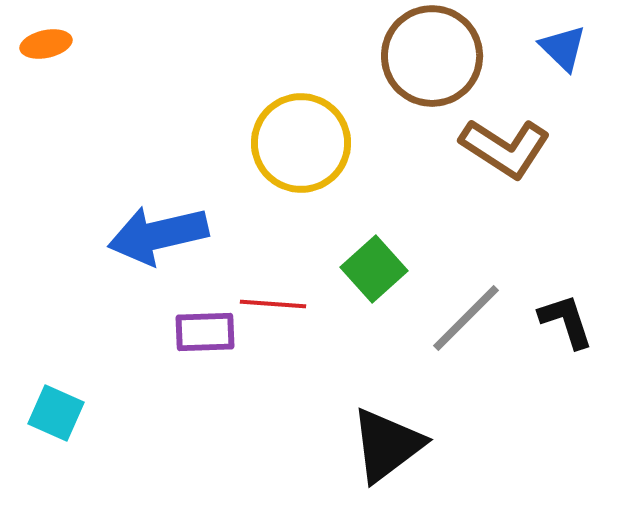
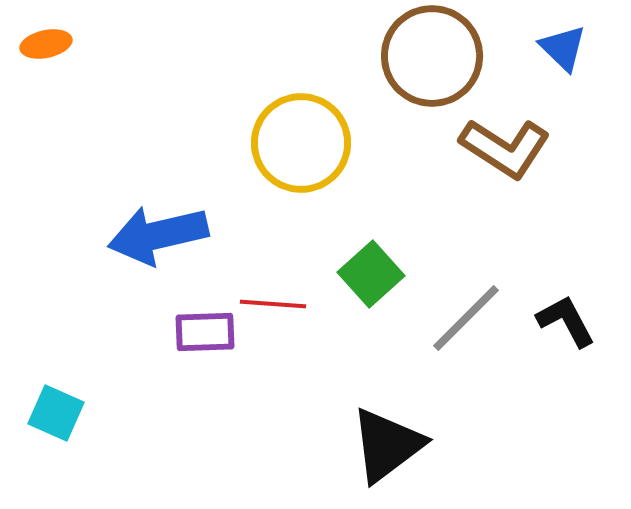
green square: moved 3 px left, 5 px down
black L-shape: rotated 10 degrees counterclockwise
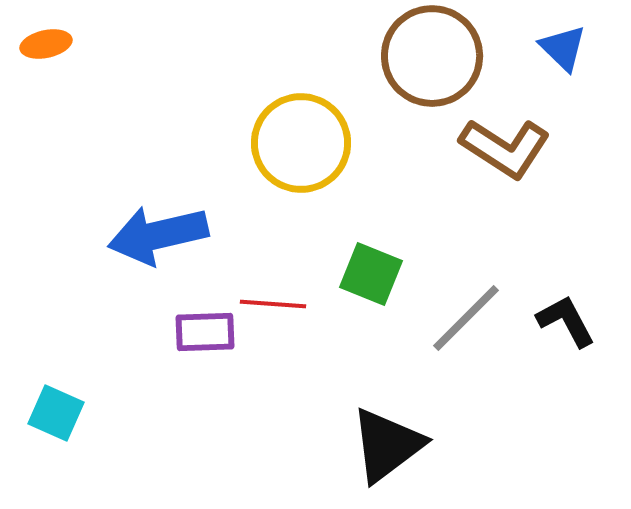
green square: rotated 26 degrees counterclockwise
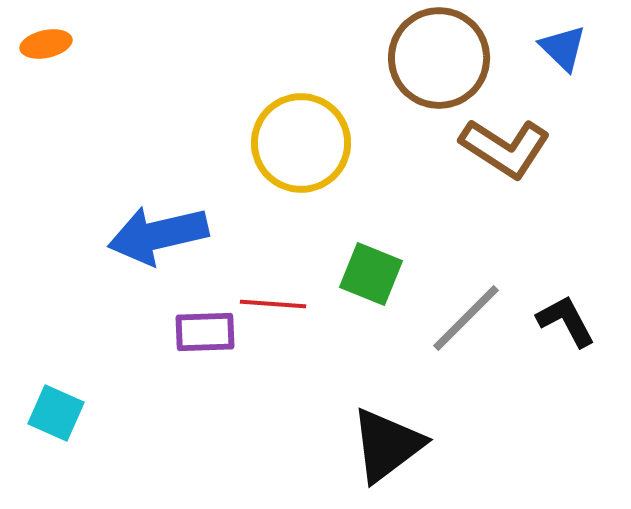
brown circle: moved 7 px right, 2 px down
